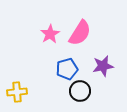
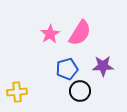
purple star: rotated 10 degrees clockwise
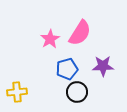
pink star: moved 5 px down
black circle: moved 3 px left, 1 px down
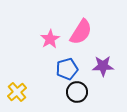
pink semicircle: moved 1 px right, 1 px up
yellow cross: rotated 36 degrees counterclockwise
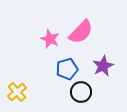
pink semicircle: rotated 12 degrees clockwise
pink star: rotated 18 degrees counterclockwise
purple star: rotated 25 degrees counterclockwise
black circle: moved 4 px right
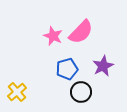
pink star: moved 3 px right, 3 px up
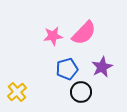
pink semicircle: moved 3 px right, 1 px down
pink star: rotated 30 degrees counterclockwise
purple star: moved 1 px left, 1 px down
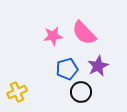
pink semicircle: rotated 92 degrees clockwise
purple star: moved 4 px left, 1 px up
yellow cross: rotated 18 degrees clockwise
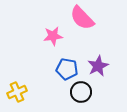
pink semicircle: moved 2 px left, 15 px up
blue pentagon: rotated 25 degrees clockwise
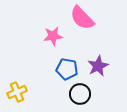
black circle: moved 1 px left, 2 px down
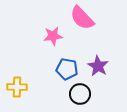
purple star: rotated 15 degrees counterclockwise
yellow cross: moved 5 px up; rotated 24 degrees clockwise
